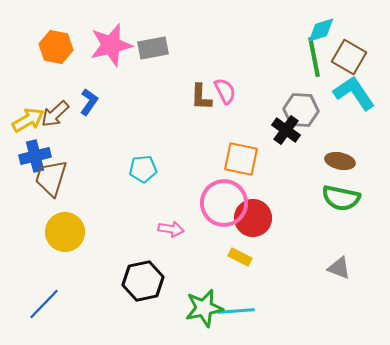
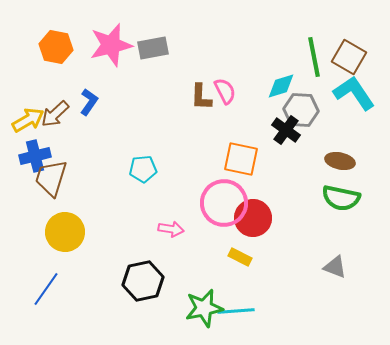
cyan diamond: moved 40 px left, 56 px down
gray triangle: moved 4 px left, 1 px up
blue line: moved 2 px right, 15 px up; rotated 9 degrees counterclockwise
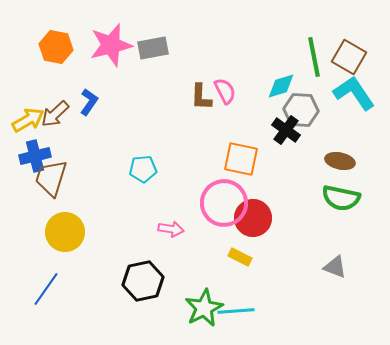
green star: rotated 15 degrees counterclockwise
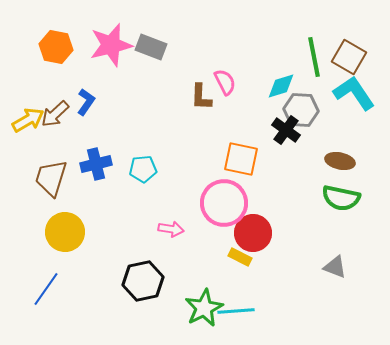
gray rectangle: moved 2 px left, 1 px up; rotated 32 degrees clockwise
pink semicircle: moved 9 px up
blue L-shape: moved 3 px left
blue cross: moved 61 px right, 8 px down
red circle: moved 15 px down
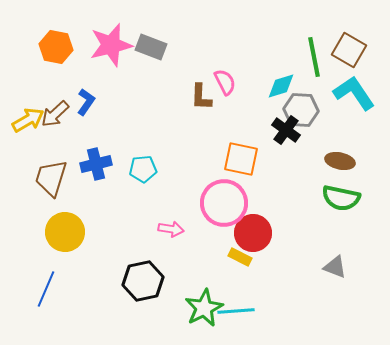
brown square: moved 7 px up
blue line: rotated 12 degrees counterclockwise
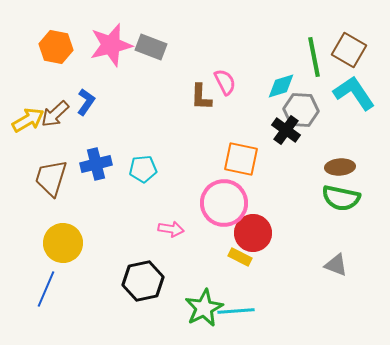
brown ellipse: moved 6 px down; rotated 16 degrees counterclockwise
yellow circle: moved 2 px left, 11 px down
gray triangle: moved 1 px right, 2 px up
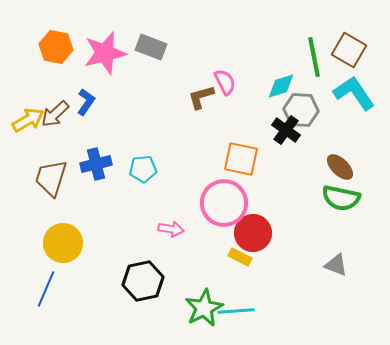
pink star: moved 6 px left, 8 px down
brown L-shape: rotated 72 degrees clockwise
brown ellipse: rotated 48 degrees clockwise
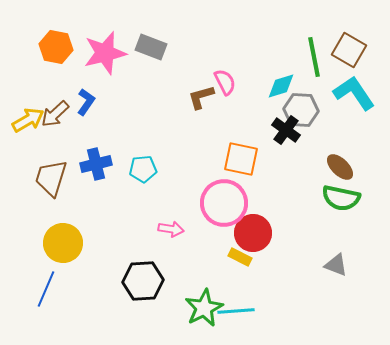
black hexagon: rotated 9 degrees clockwise
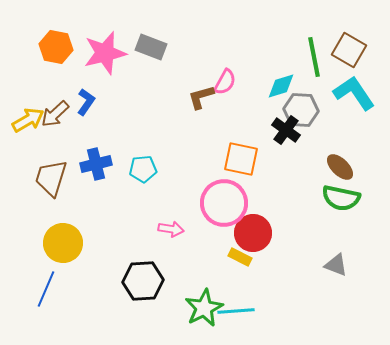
pink semicircle: rotated 56 degrees clockwise
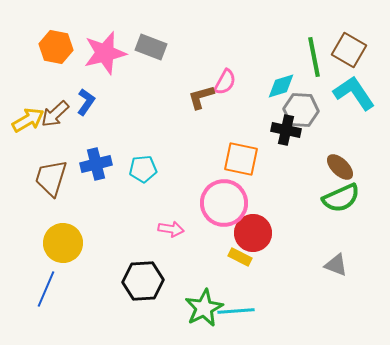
black cross: rotated 24 degrees counterclockwise
green semicircle: rotated 36 degrees counterclockwise
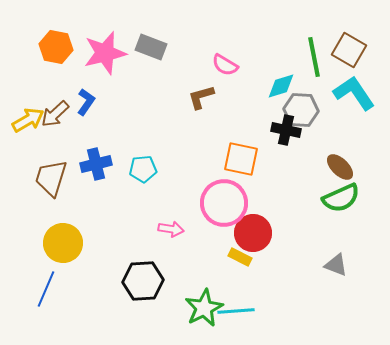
pink semicircle: moved 17 px up; rotated 92 degrees clockwise
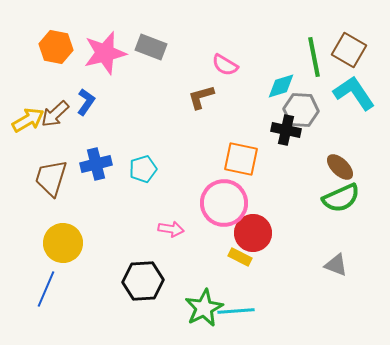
cyan pentagon: rotated 12 degrees counterclockwise
